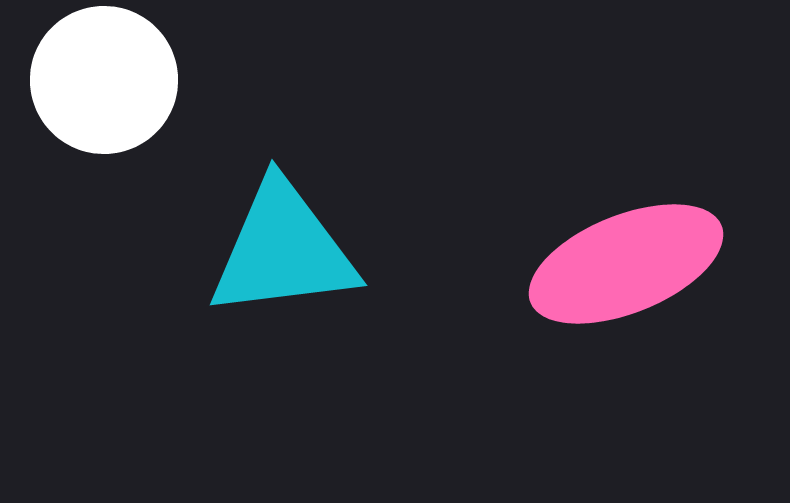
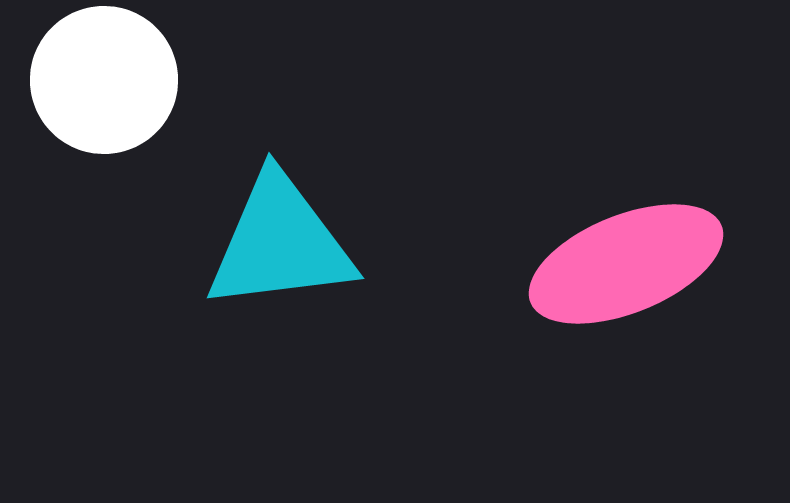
cyan triangle: moved 3 px left, 7 px up
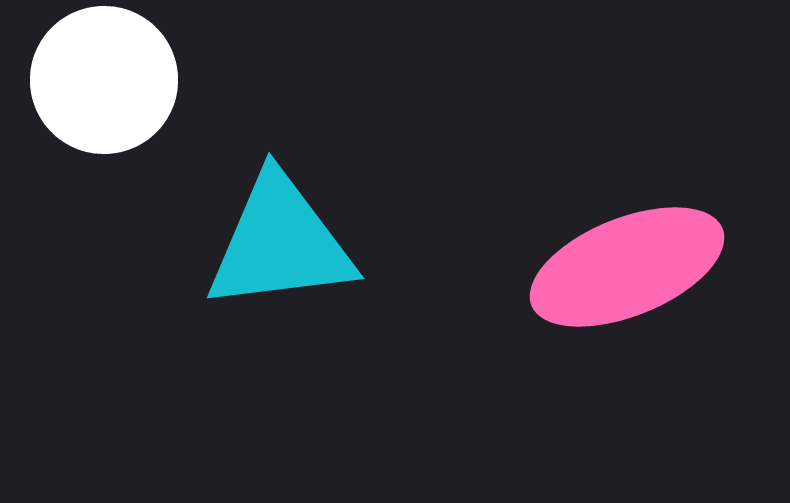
pink ellipse: moved 1 px right, 3 px down
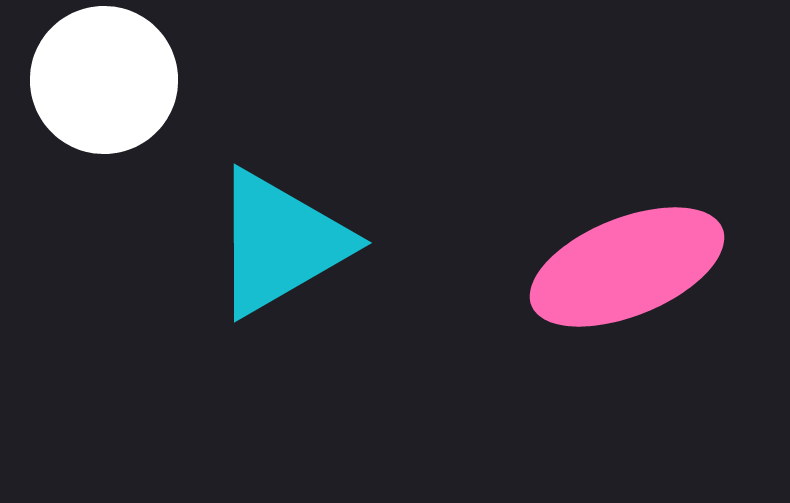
cyan triangle: rotated 23 degrees counterclockwise
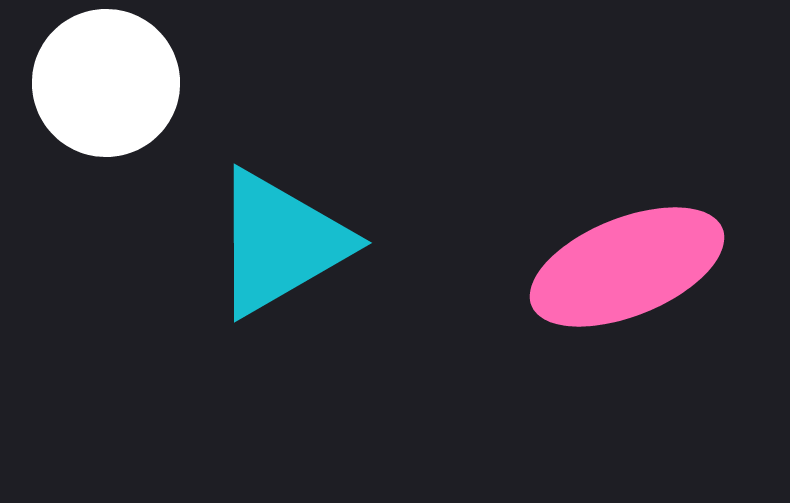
white circle: moved 2 px right, 3 px down
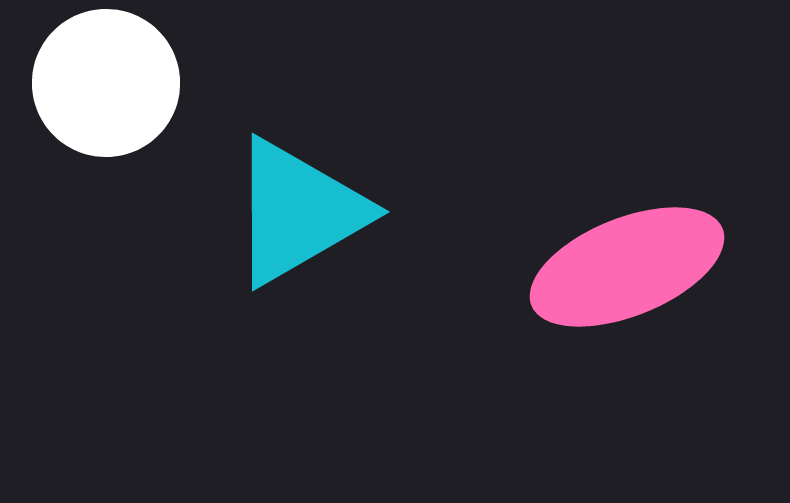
cyan triangle: moved 18 px right, 31 px up
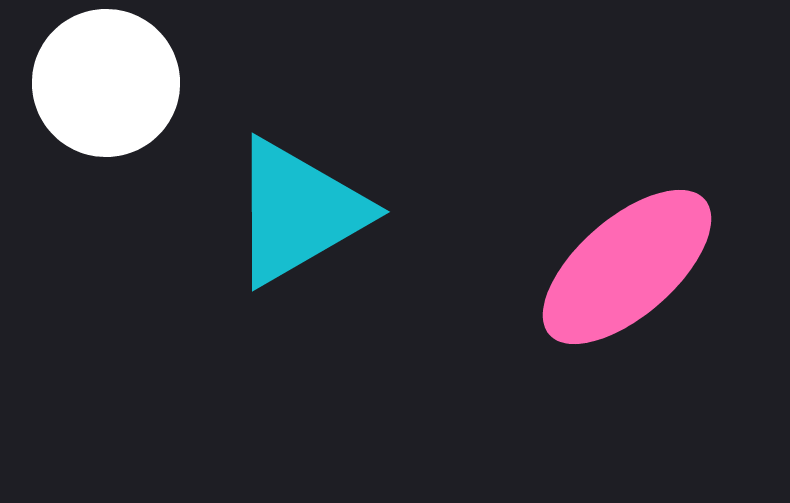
pink ellipse: rotated 19 degrees counterclockwise
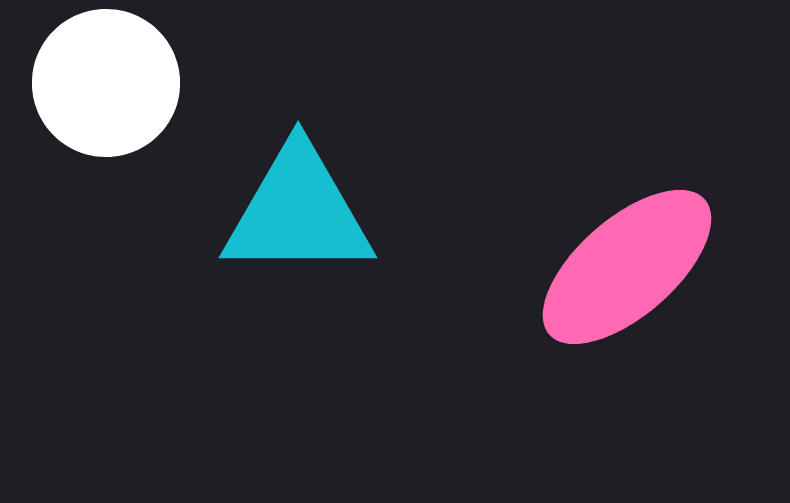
cyan triangle: rotated 30 degrees clockwise
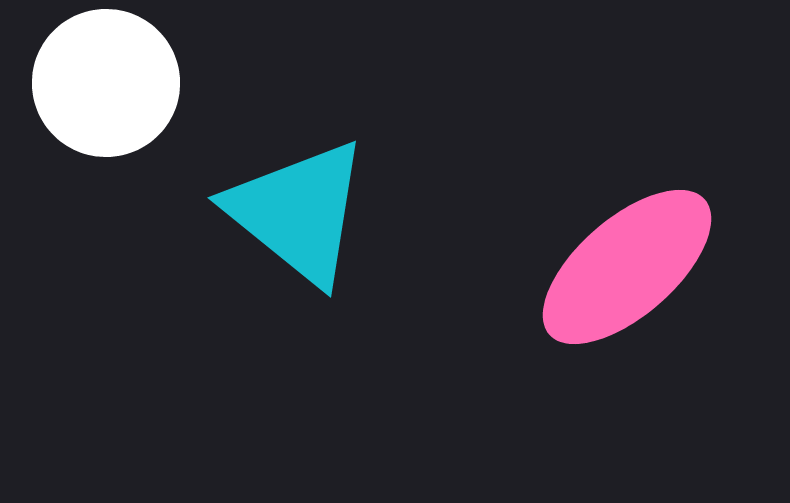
cyan triangle: rotated 39 degrees clockwise
